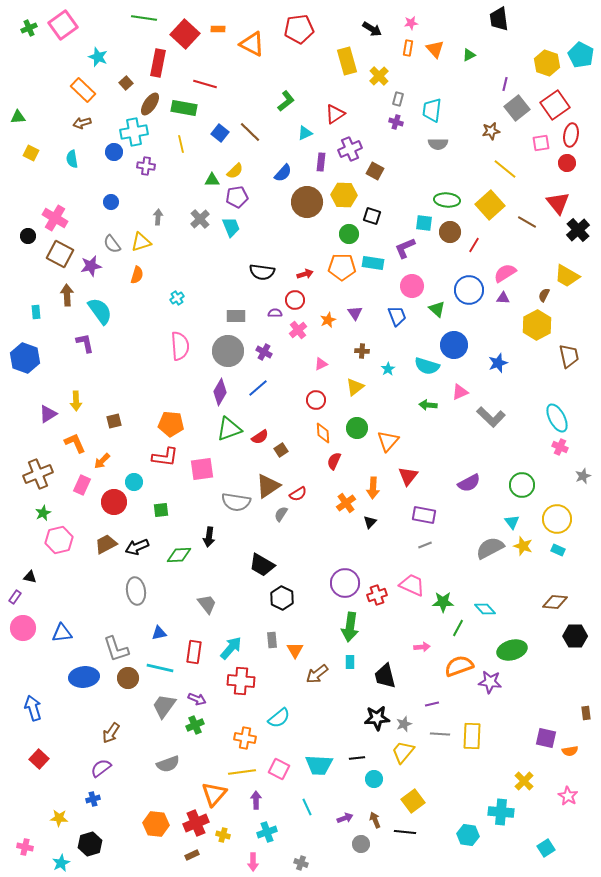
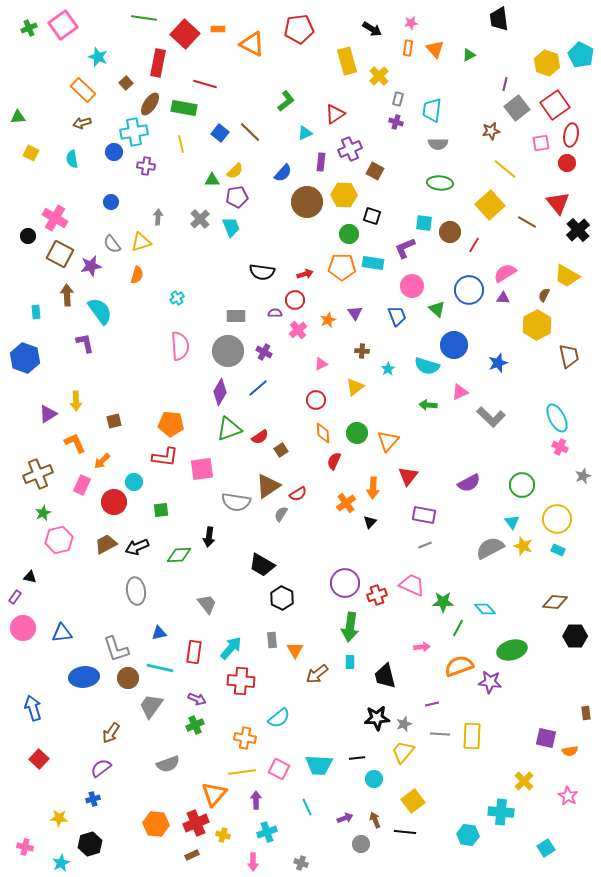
green ellipse at (447, 200): moved 7 px left, 17 px up
green circle at (357, 428): moved 5 px down
gray trapezoid at (164, 706): moved 13 px left
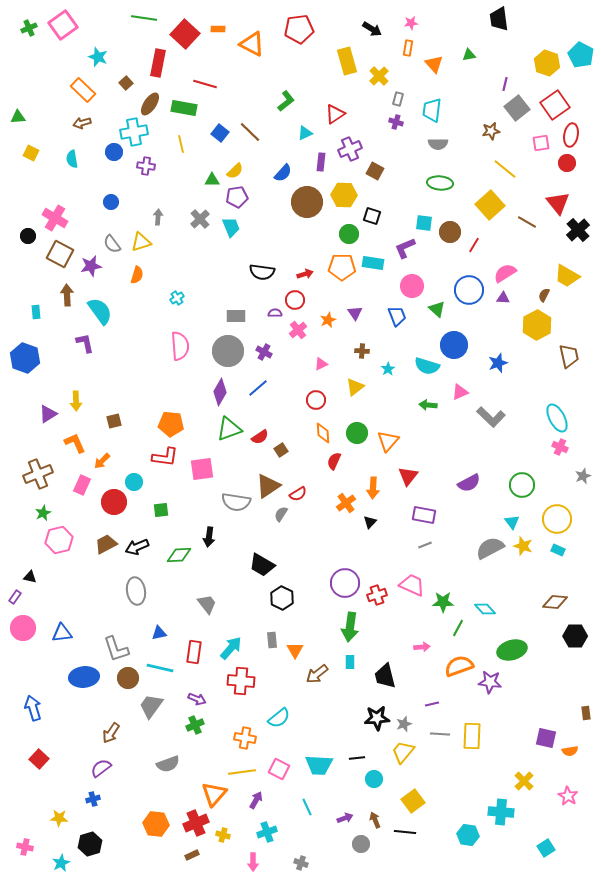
orange triangle at (435, 49): moved 1 px left, 15 px down
green triangle at (469, 55): rotated 16 degrees clockwise
purple arrow at (256, 800): rotated 30 degrees clockwise
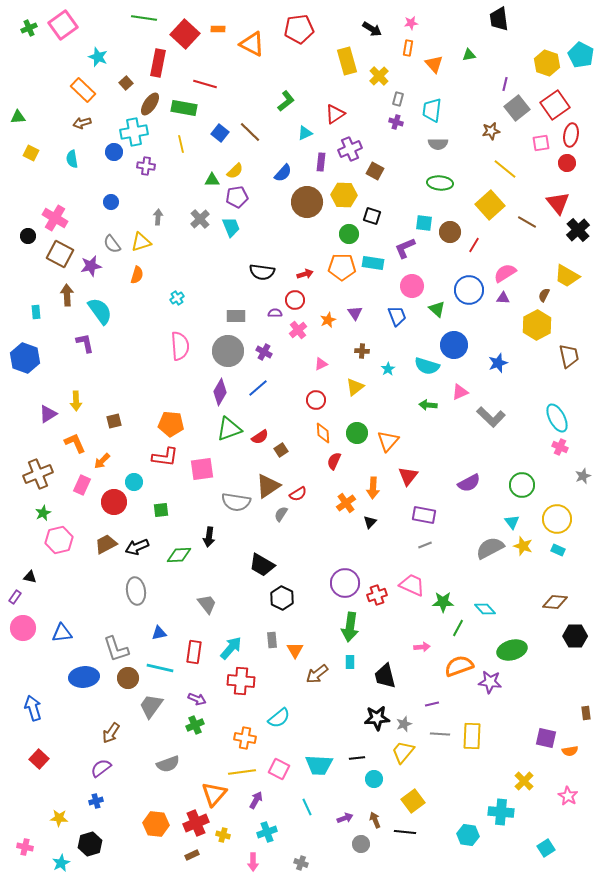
blue cross at (93, 799): moved 3 px right, 2 px down
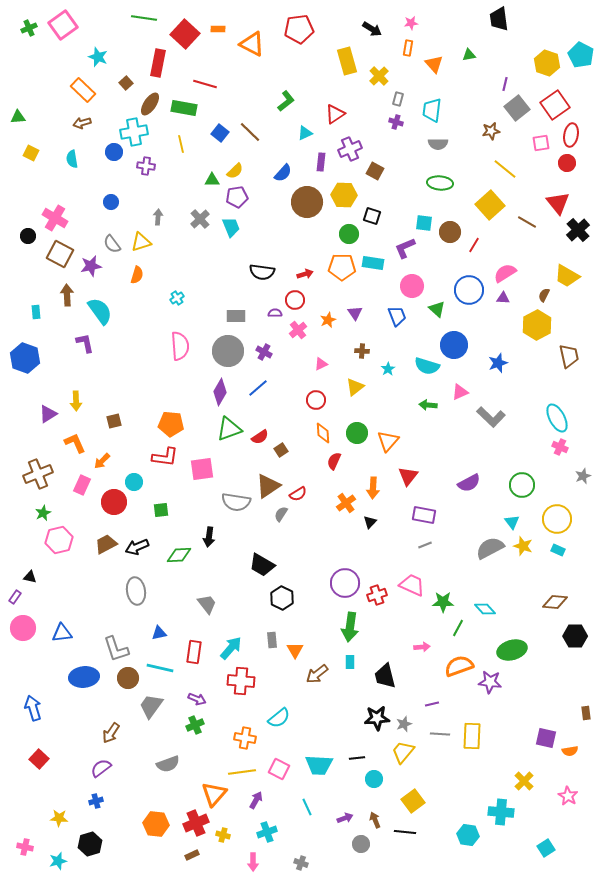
cyan star at (61, 863): moved 3 px left, 2 px up; rotated 12 degrees clockwise
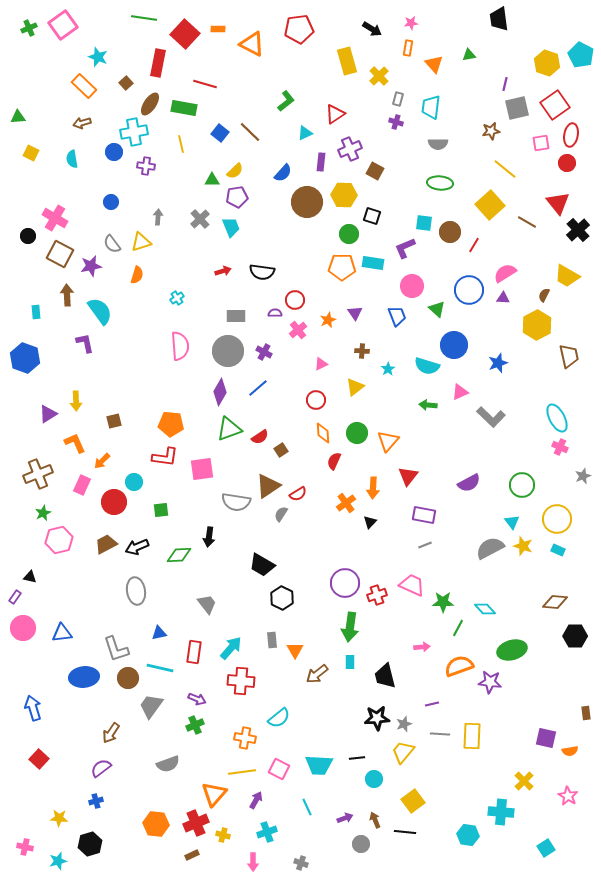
orange rectangle at (83, 90): moved 1 px right, 4 px up
gray square at (517, 108): rotated 25 degrees clockwise
cyan trapezoid at (432, 110): moved 1 px left, 3 px up
red arrow at (305, 274): moved 82 px left, 3 px up
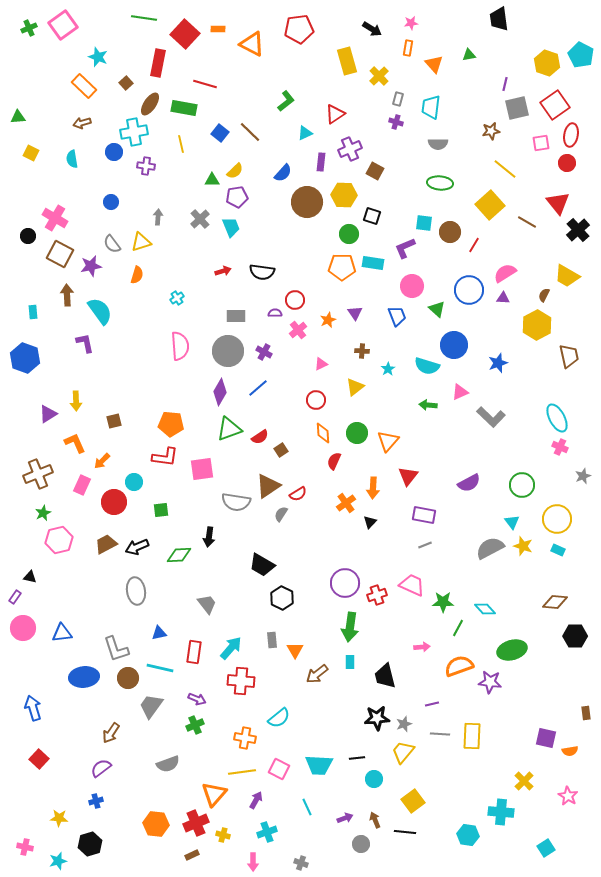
cyan rectangle at (36, 312): moved 3 px left
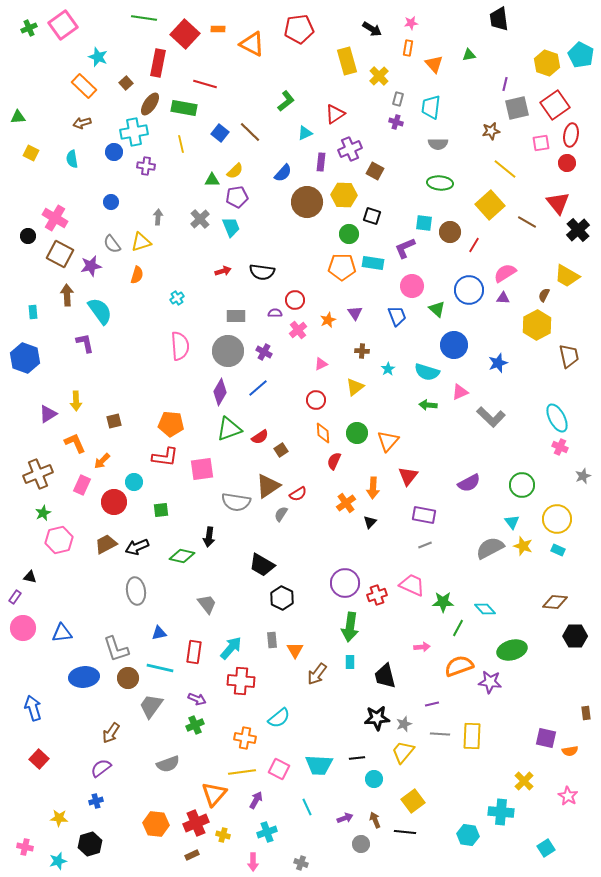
cyan semicircle at (427, 366): moved 6 px down
green diamond at (179, 555): moved 3 px right, 1 px down; rotated 15 degrees clockwise
brown arrow at (317, 674): rotated 15 degrees counterclockwise
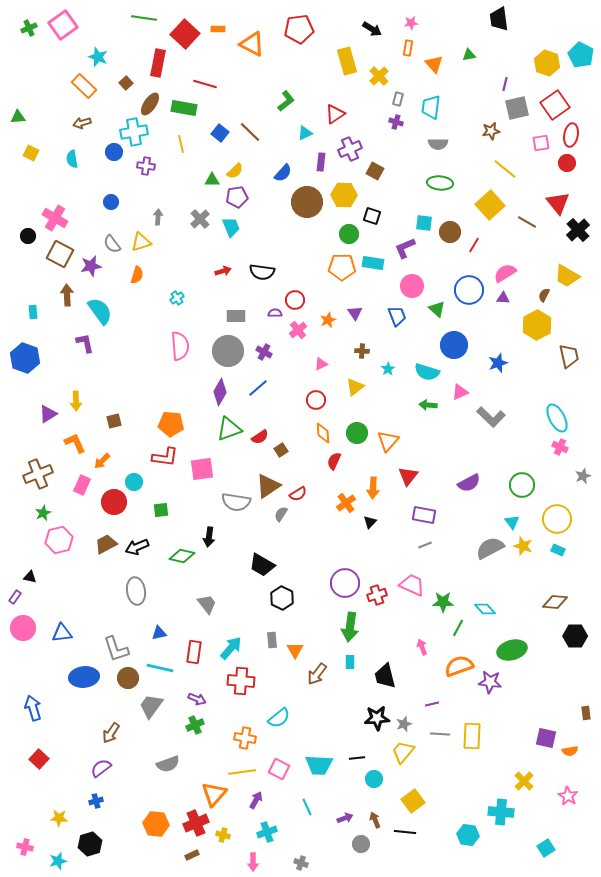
pink arrow at (422, 647): rotated 105 degrees counterclockwise
